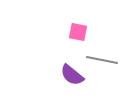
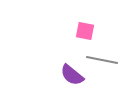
pink square: moved 7 px right, 1 px up
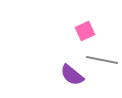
pink square: rotated 36 degrees counterclockwise
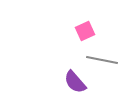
purple semicircle: moved 3 px right, 7 px down; rotated 10 degrees clockwise
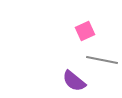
purple semicircle: moved 1 px left, 1 px up; rotated 10 degrees counterclockwise
